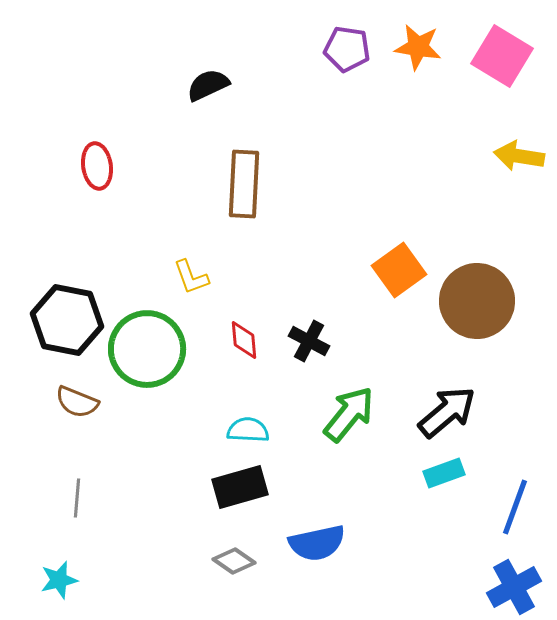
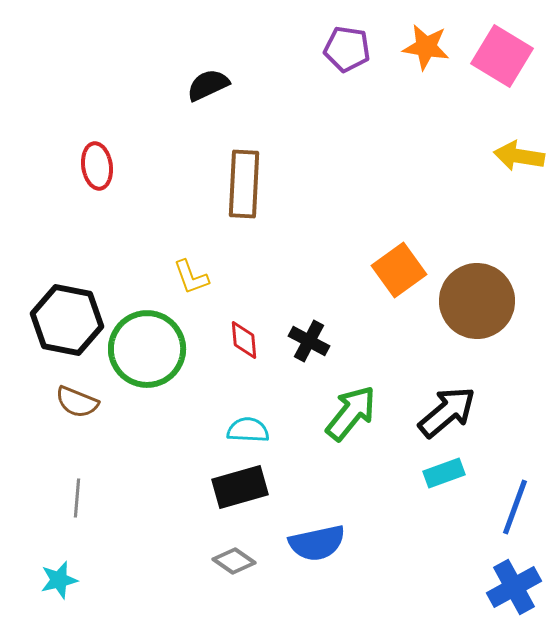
orange star: moved 8 px right
green arrow: moved 2 px right, 1 px up
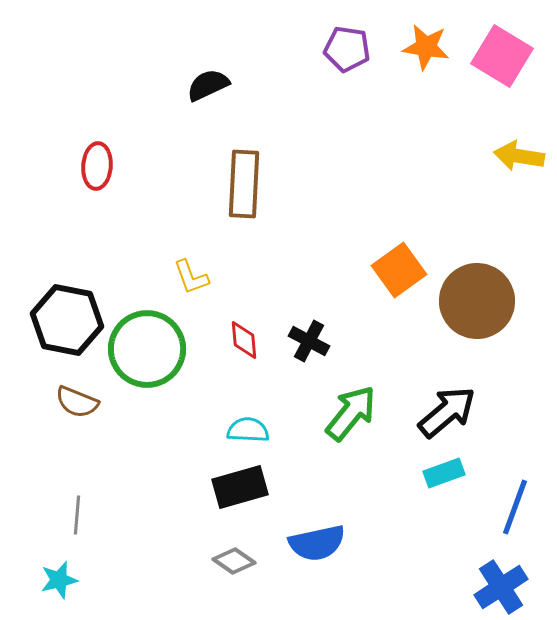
red ellipse: rotated 12 degrees clockwise
gray line: moved 17 px down
blue cross: moved 13 px left; rotated 4 degrees counterclockwise
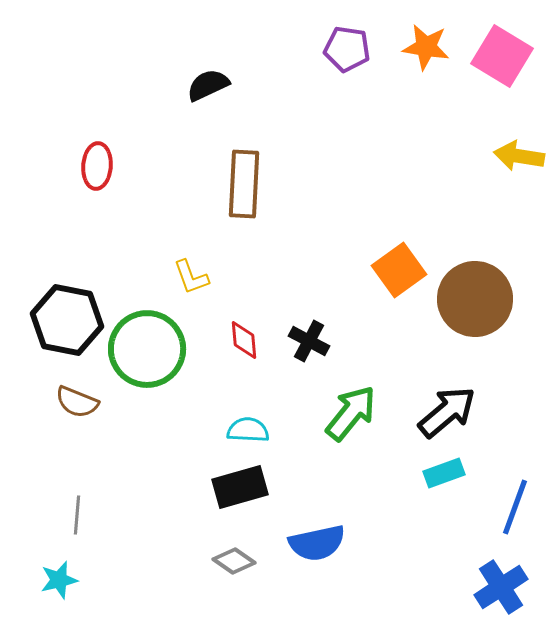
brown circle: moved 2 px left, 2 px up
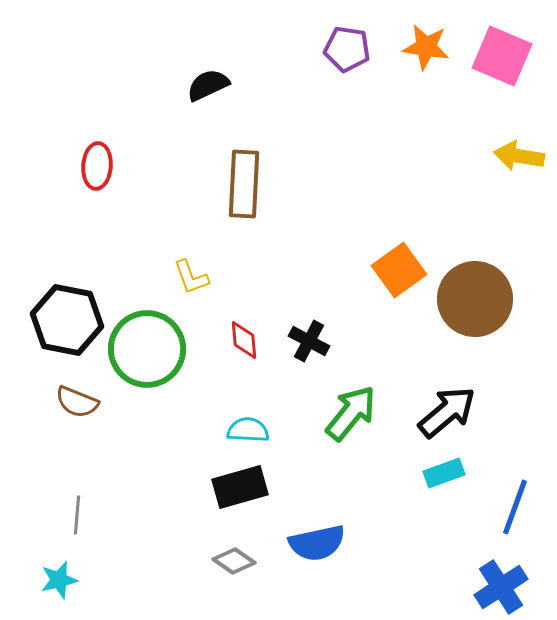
pink square: rotated 8 degrees counterclockwise
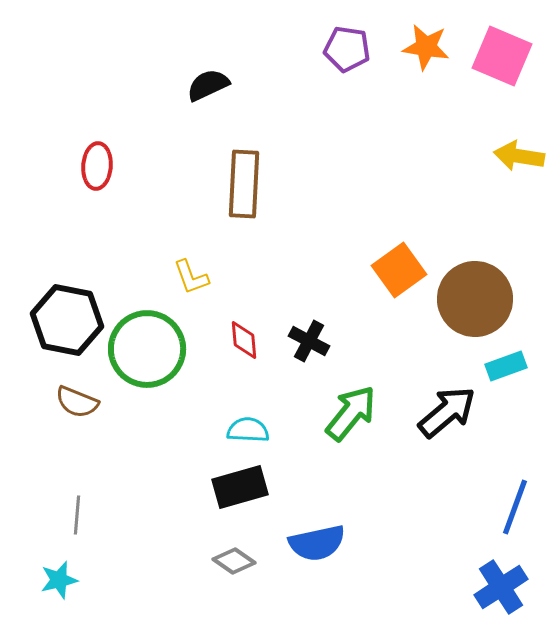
cyan rectangle: moved 62 px right, 107 px up
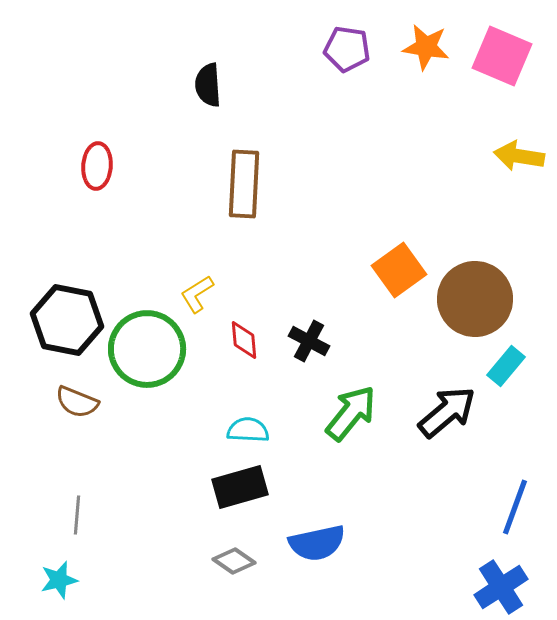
black semicircle: rotated 69 degrees counterclockwise
yellow L-shape: moved 6 px right, 17 px down; rotated 78 degrees clockwise
cyan rectangle: rotated 30 degrees counterclockwise
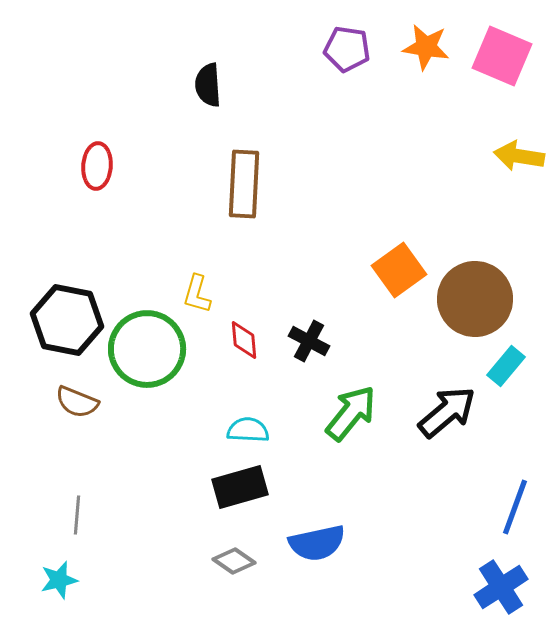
yellow L-shape: rotated 42 degrees counterclockwise
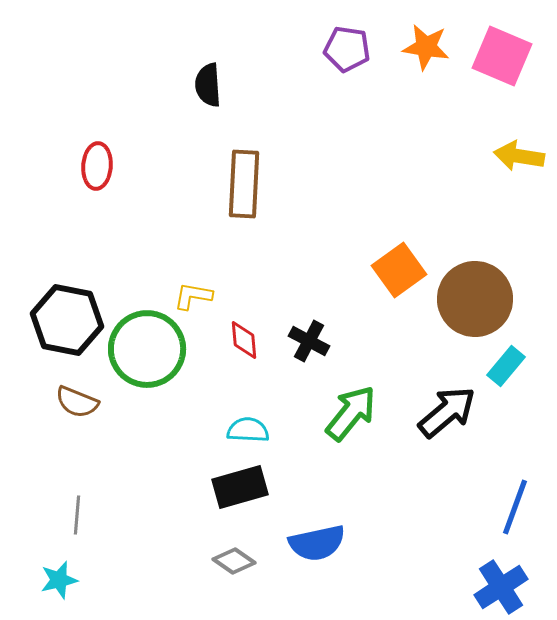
yellow L-shape: moved 4 px left, 2 px down; rotated 84 degrees clockwise
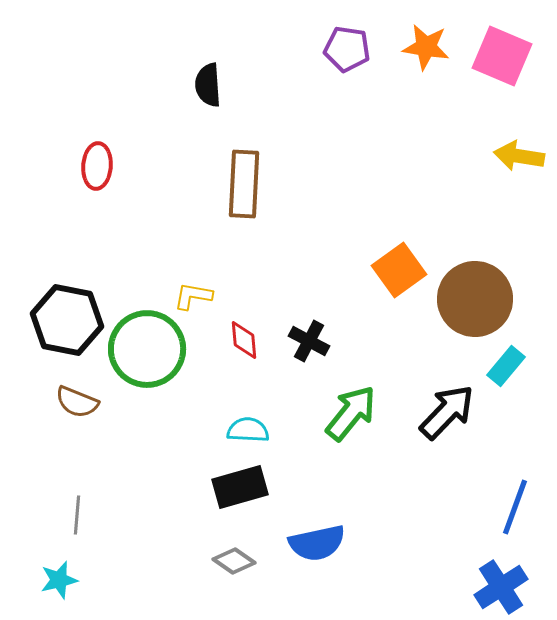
black arrow: rotated 6 degrees counterclockwise
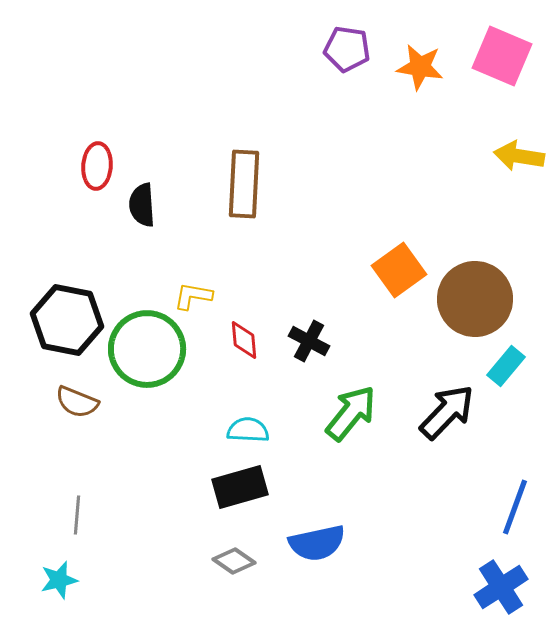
orange star: moved 6 px left, 20 px down
black semicircle: moved 66 px left, 120 px down
